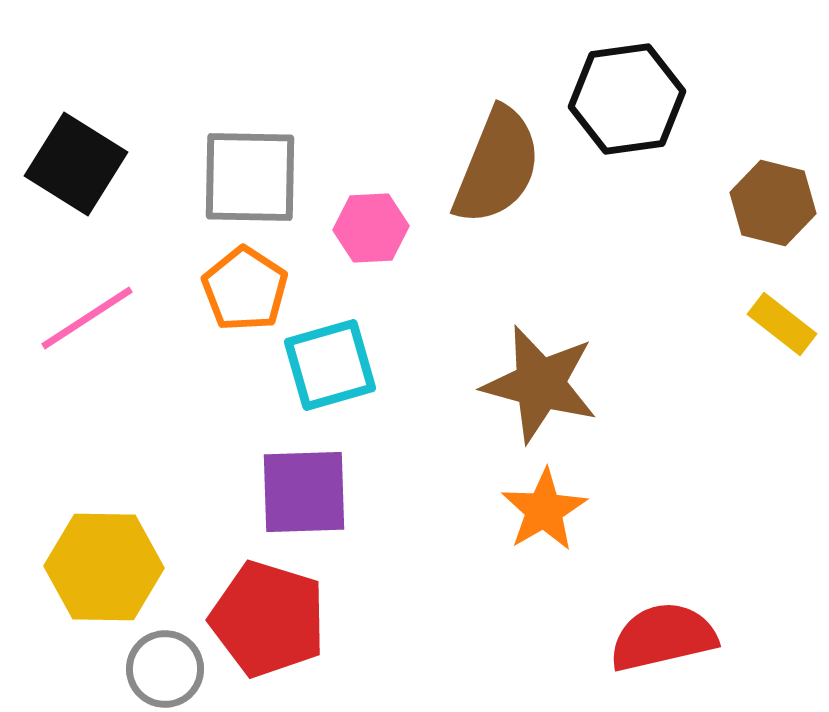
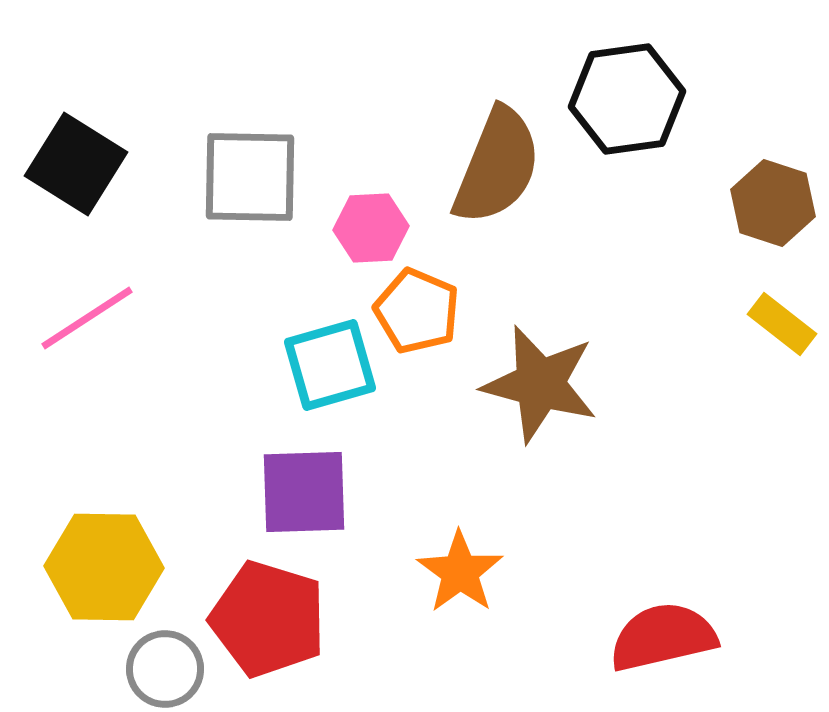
brown hexagon: rotated 4 degrees clockwise
orange pentagon: moved 172 px right, 22 px down; rotated 10 degrees counterclockwise
orange star: moved 84 px left, 62 px down; rotated 6 degrees counterclockwise
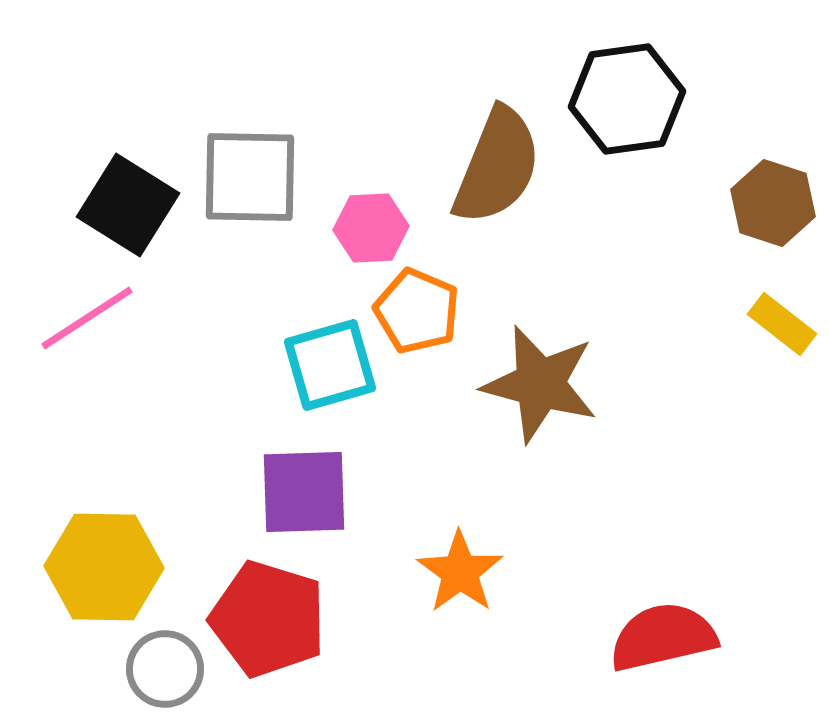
black square: moved 52 px right, 41 px down
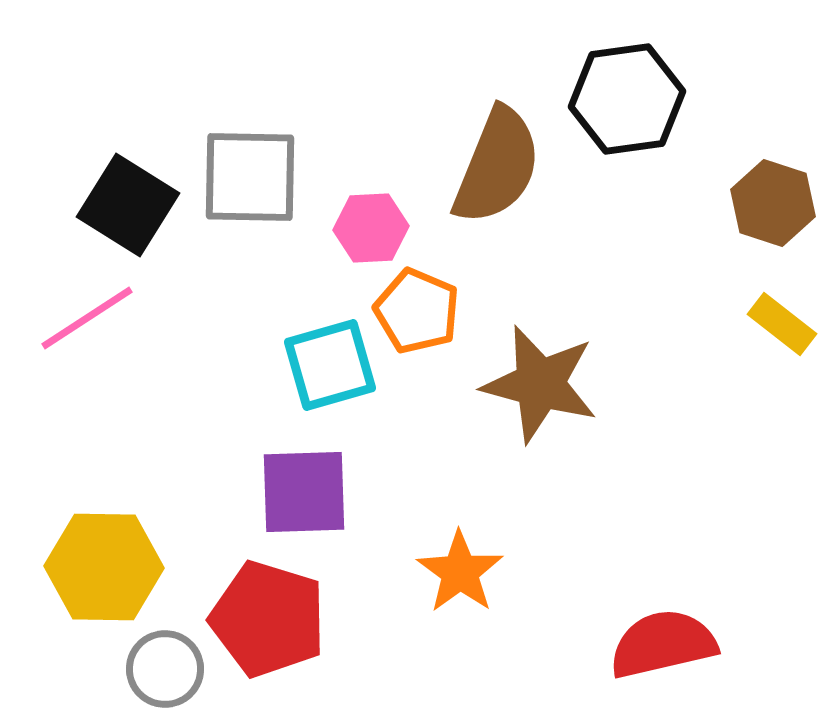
red semicircle: moved 7 px down
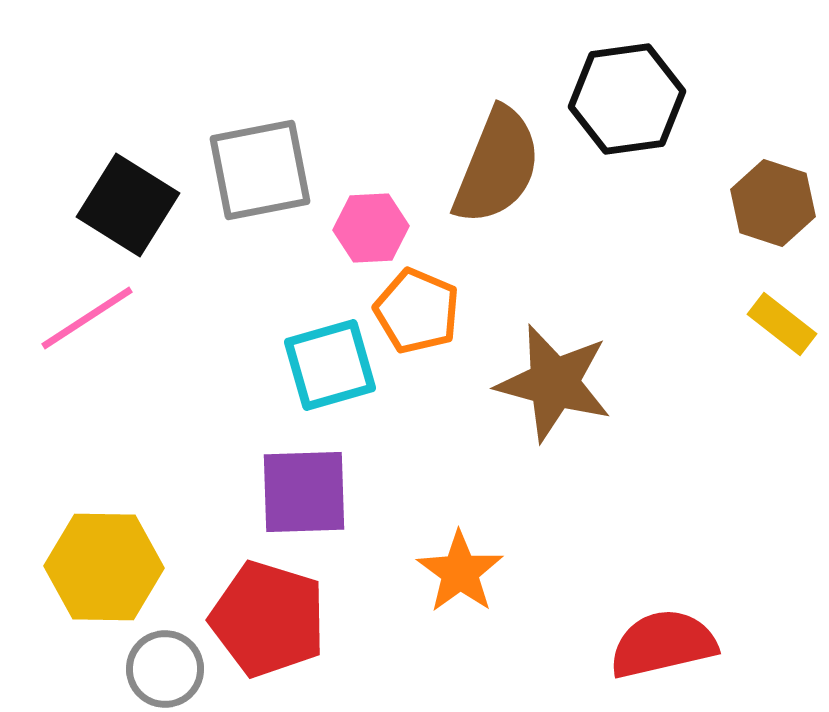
gray square: moved 10 px right, 7 px up; rotated 12 degrees counterclockwise
brown star: moved 14 px right, 1 px up
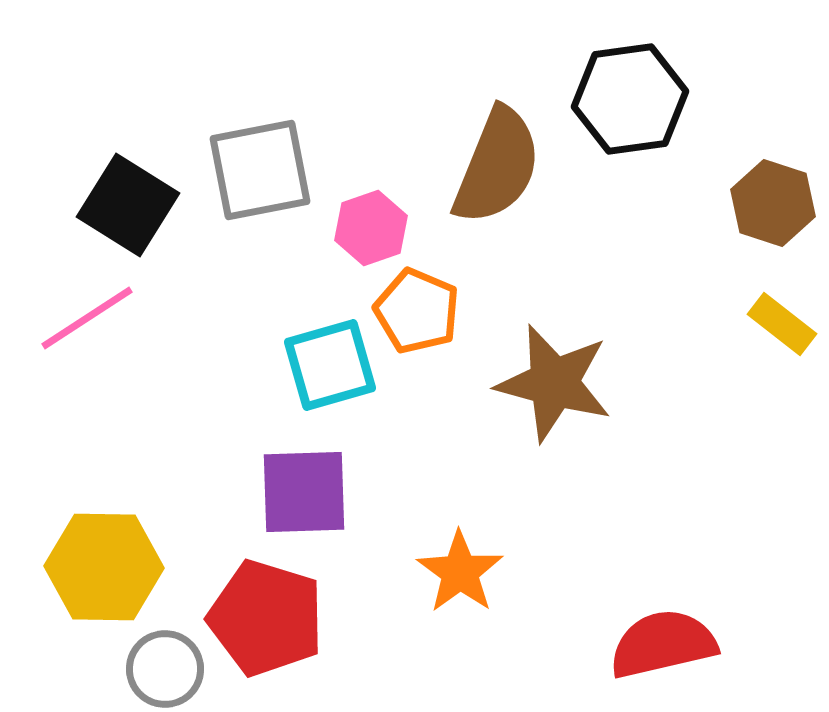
black hexagon: moved 3 px right
pink hexagon: rotated 16 degrees counterclockwise
red pentagon: moved 2 px left, 1 px up
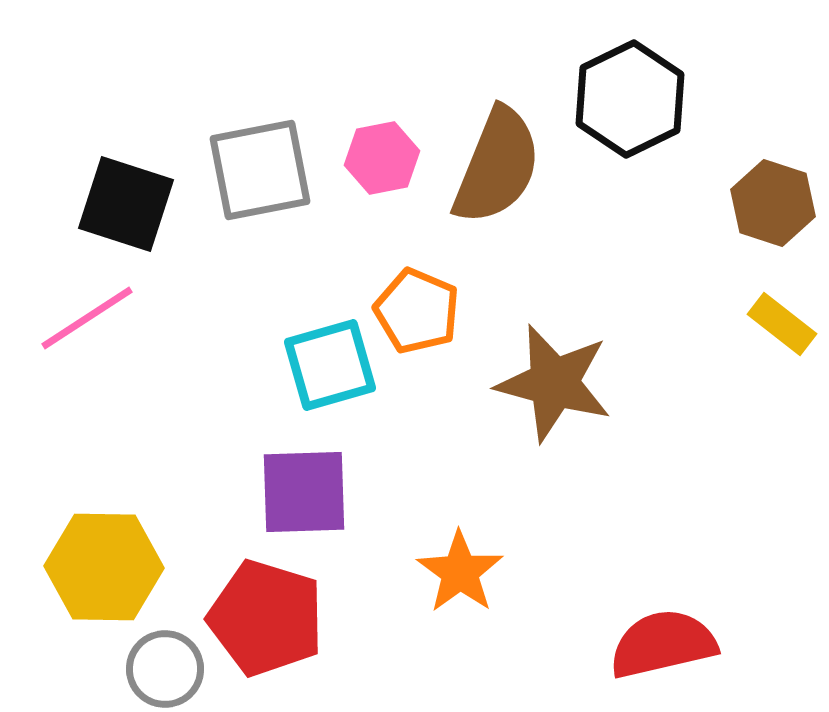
black hexagon: rotated 18 degrees counterclockwise
black square: moved 2 px left, 1 px up; rotated 14 degrees counterclockwise
pink hexagon: moved 11 px right, 70 px up; rotated 8 degrees clockwise
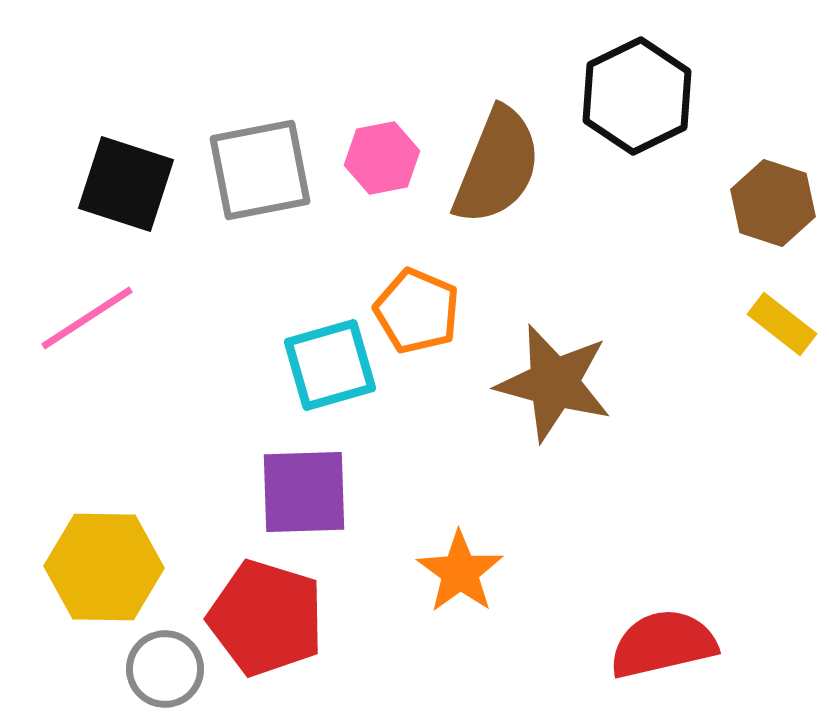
black hexagon: moved 7 px right, 3 px up
black square: moved 20 px up
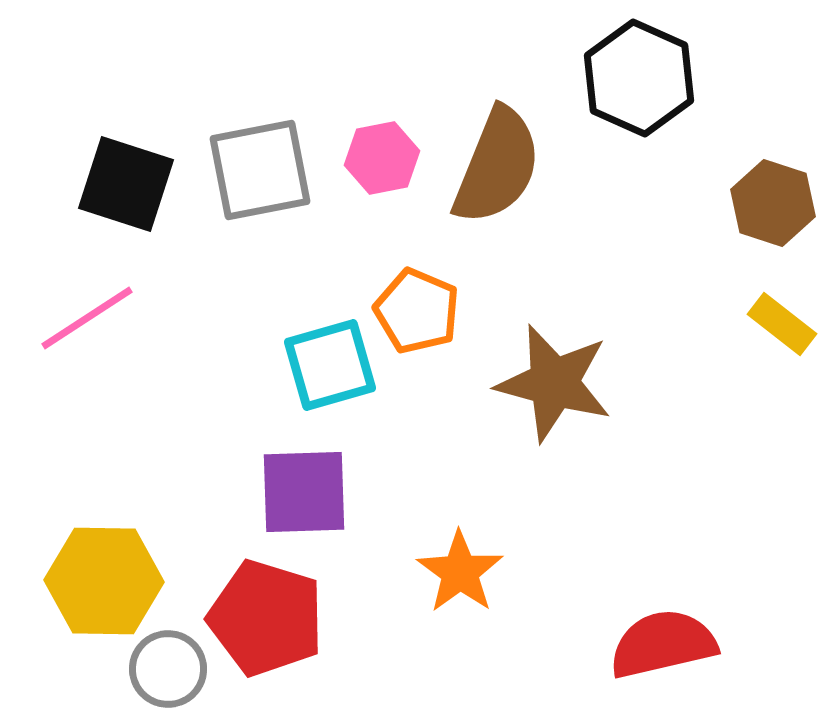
black hexagon: moved 2 px right, 18 px up; rotated 10 degrees counterclockwise
yellow hexagon: moved 14 px down
gray circle: moved 3 px right
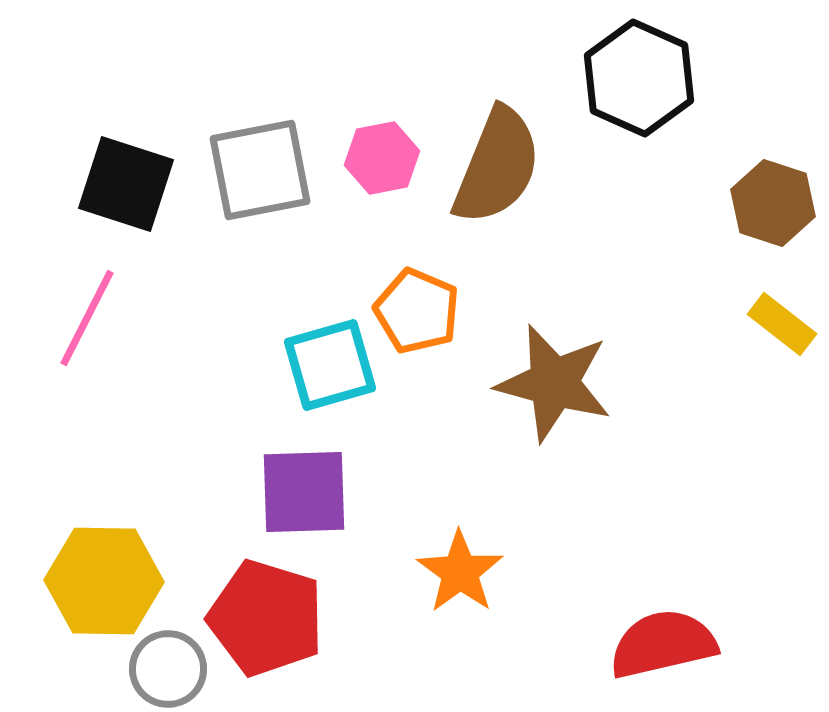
pink line: rotated 30 degrees counterclockwise
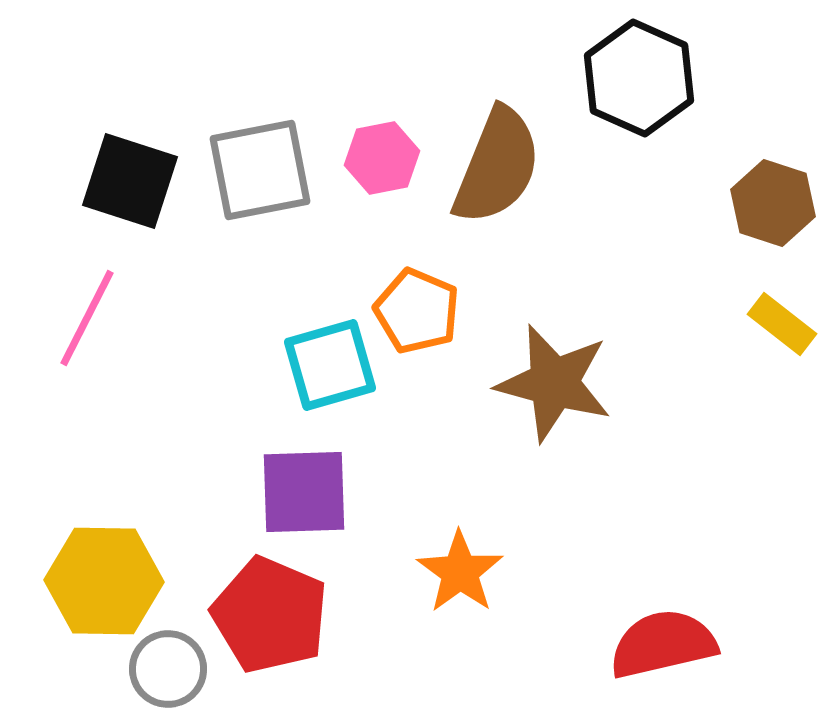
black square: moved 4 px right, 3 px up
red pentagon: moved 4 px right, 3 px up; rotated 6 degrees clockwise
